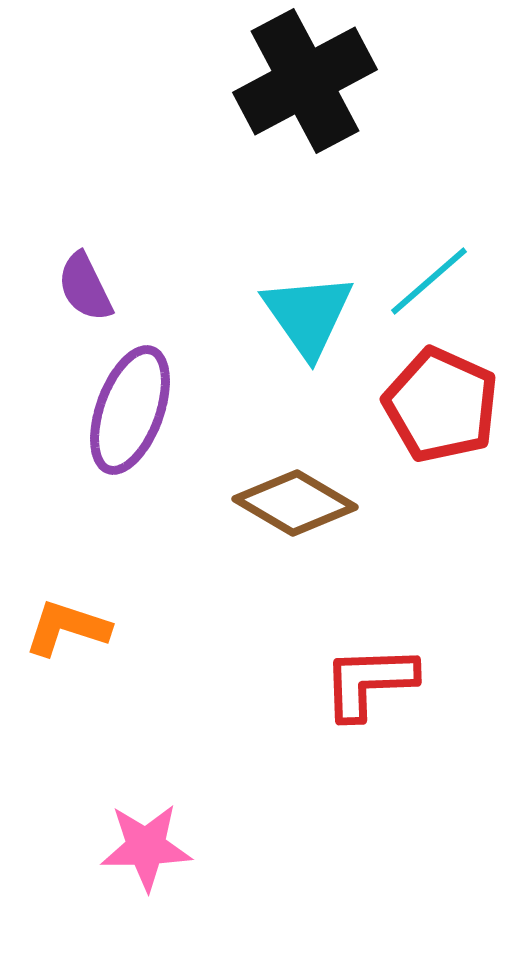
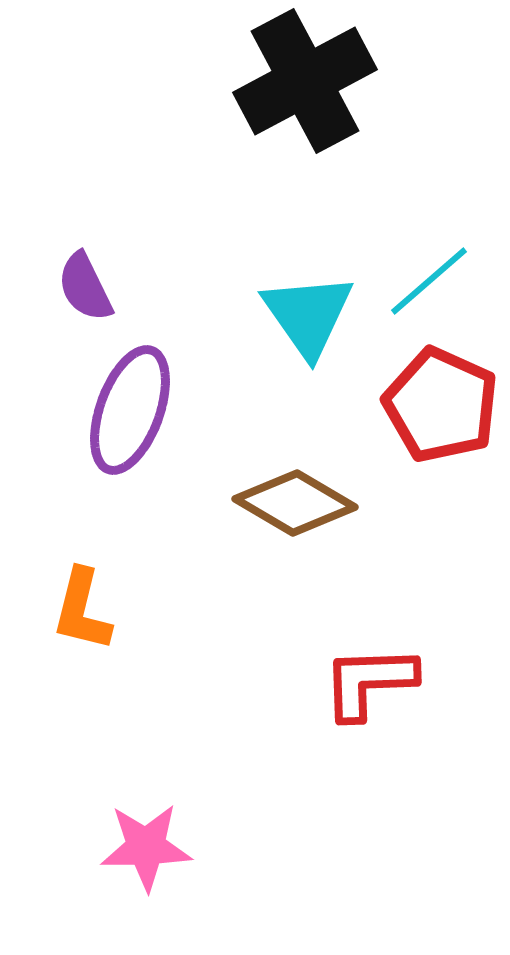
orange L-shape: moved 15 px right, 18 px up; rotated 94 degrees counterclockwise
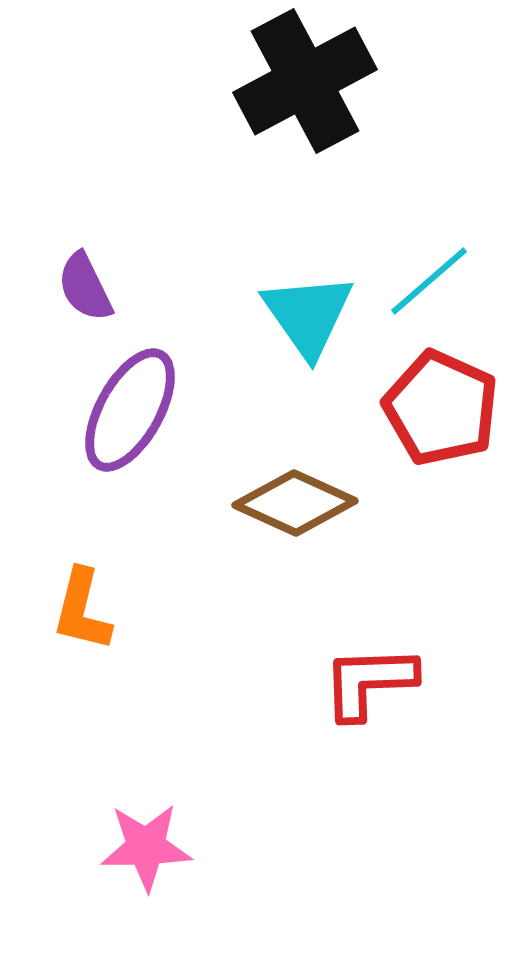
red pentagon: moved 3 px down
purple ellipse: rotated 9 degrees clockwise
brown diamond: rotated 6 degrees counterclockwise
